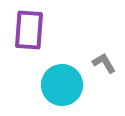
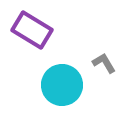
purple rectangle: moved 3 px right; rotated 63 degrees counterclockwise
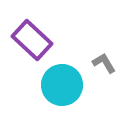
purple rectangle: moved 10 px down; rotated 12 degrees clockwise
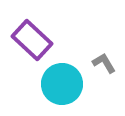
cyan circle: moved 1 px up
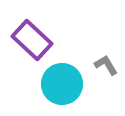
gray L-shape: moved 2 px right, 2 px down
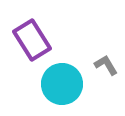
purple rectangle: rotated 15 degrees clockwise
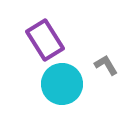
purple rectangle: moved 13 px right
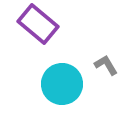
purple rectangle: moved 7 px left, 16 px up; rotated 18 degrees counterclockwise
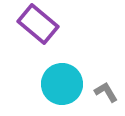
gray L-shape: moved 27 px down
